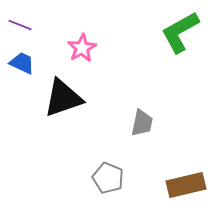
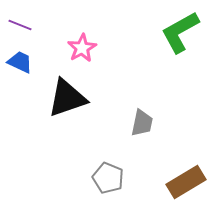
blue trapezoid: moved 2 px left, 1 px up
black triangle: moved 4 px right
brown rectangle: moved 3 px up; rotated 18 degrees counterclockwise
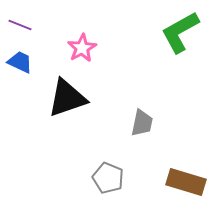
brown rectangle: rotated 48 degrees clockwise
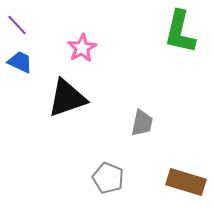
purple line: moved 3 px left; rotated 25 degrees clockwise
green L-shape: rotated 48 degrees counterclockwise
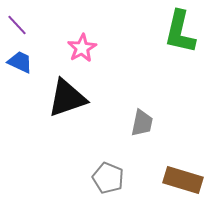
brown rectangle: moved 3 px left, 2 px up
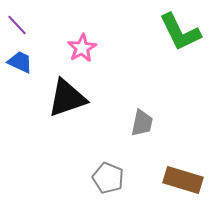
green L-shape: rotated 39 degrees counterclockwise
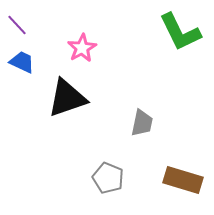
blue trapezoid: moved 2 px right
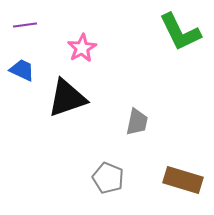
purple line: moved 8 px right; rotated 55 degrees counterclockwise
blue trapezoid: moved 8 px down
gray trapezoid: moved 5 px left, 1 px up
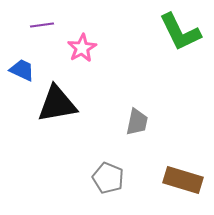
purple line: moved 17 px right
black triangle: moved 10 px left, 6 px down; rotated 9 degrees clockwise
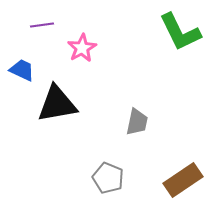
brown rectangle: rotated 51 degrees counterclockwise
